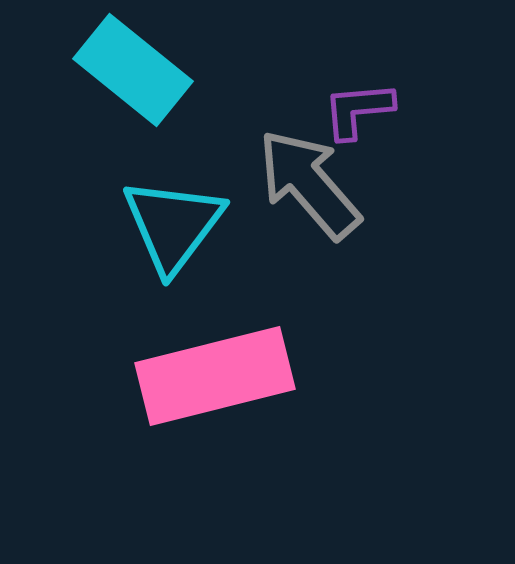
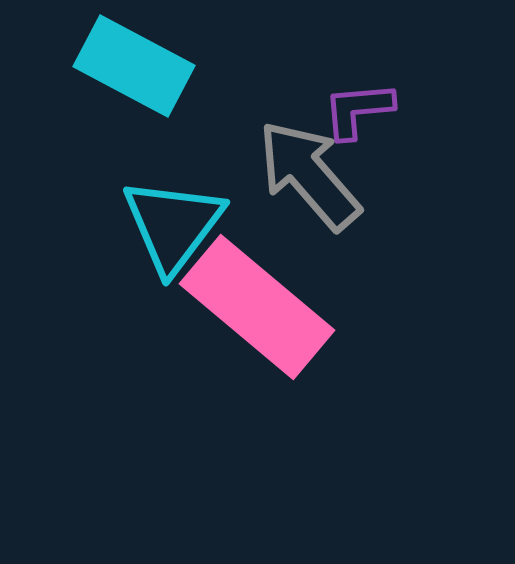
cyan rectangle: moved 1 px right, 4 px up; rotated 11 degrees counterclockwise
gray arrow: moved 9 px up
pink rectangle: moved 42 px right, 69 px up; rotated 54 degrees clockwise
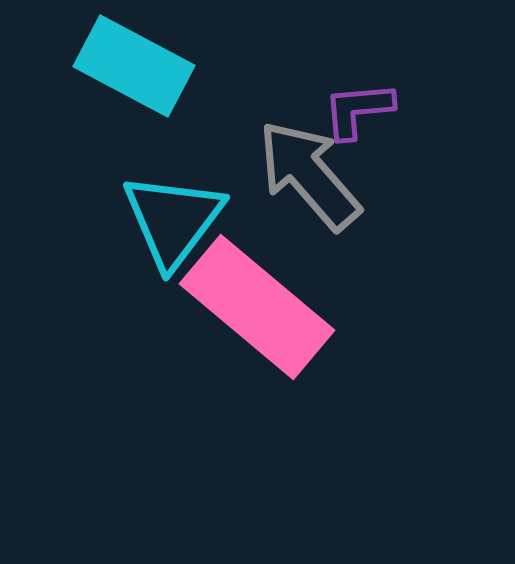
cyan triangle: moved 5 px up
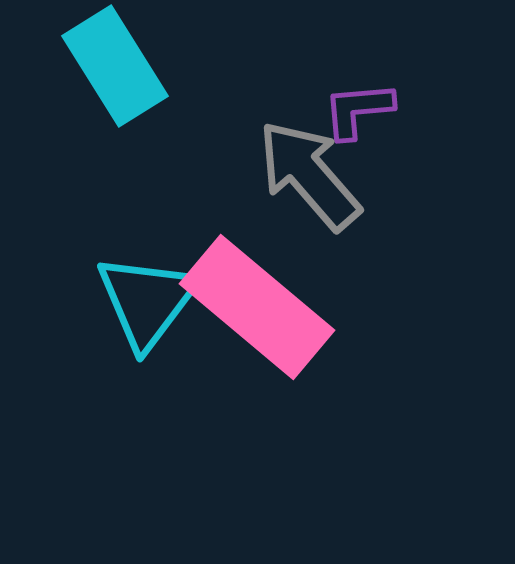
cyan rectangle: moved 19 px left; rotated 30 degrees clockwise
cyan triangle: moved 26 px left, 81 px down
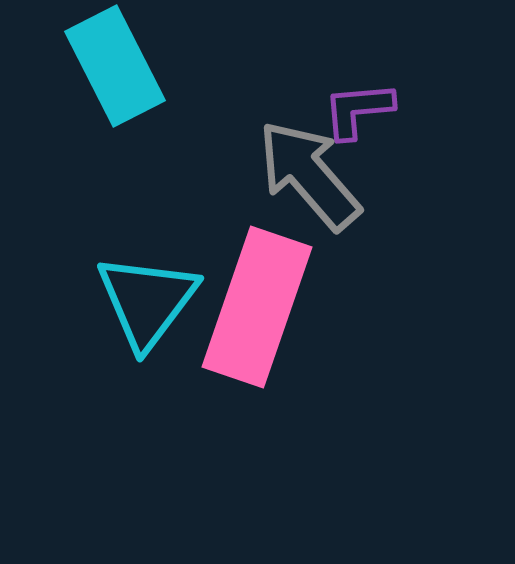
cyan rectangle: rotated 5 degrees clockwise
pink rectangle: rotated 69 degrees clockwise
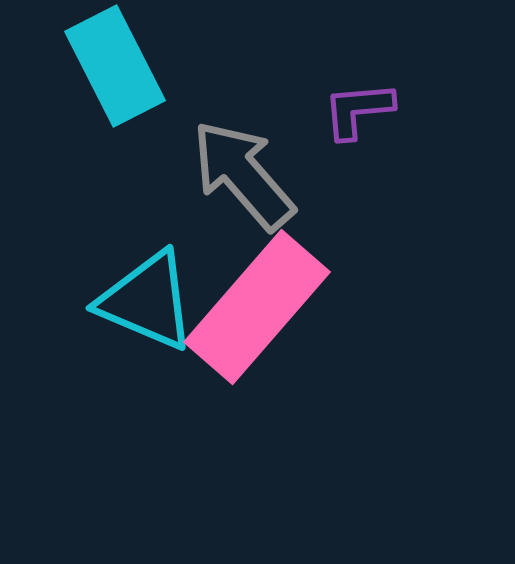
gray arrow: moved 66 px left
cyan triangle: rotated 44 degrees counterclockwise
pink rectangle: rotated 22 degrees clockwise
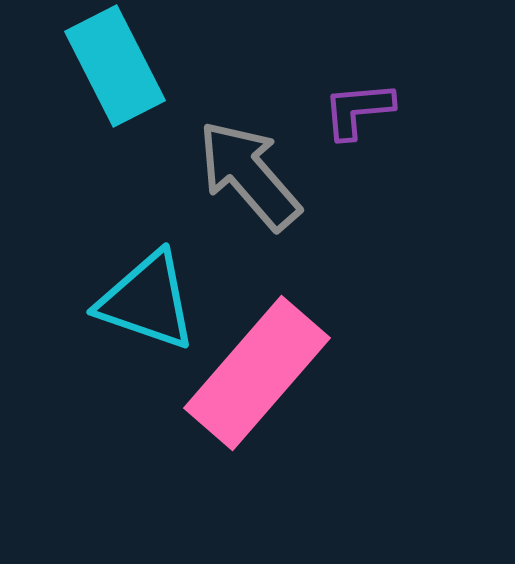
gray arrow: moved 6 px right
cyan triangle: rotated 4 degrees counterclockwise
pink rectangle: moved 66 px down
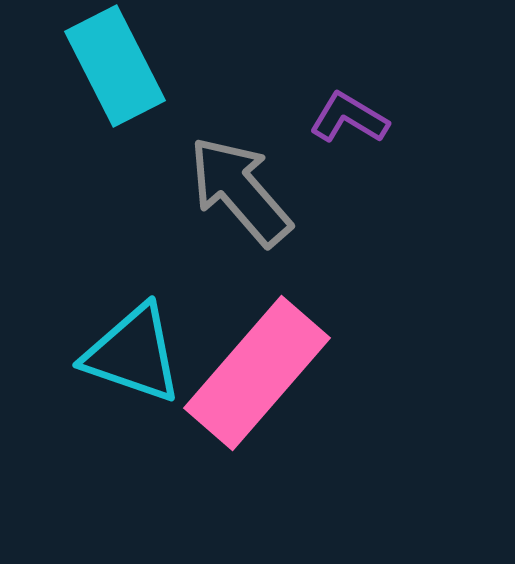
purple L-shape: moved 9 px left, 8 px down; rotated 36 degrees clockwise
gray arrow: moved 9 px left, 16 px down
cyan triangle: moved 14 px left, 53 px down
